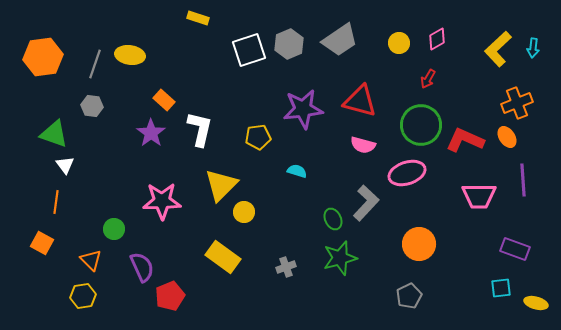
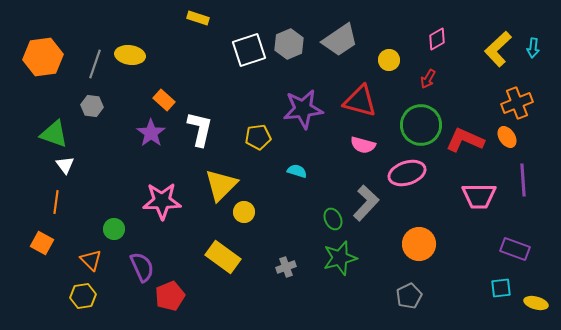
yellow circle at (399, 43): moved 10 px left, 17 px down
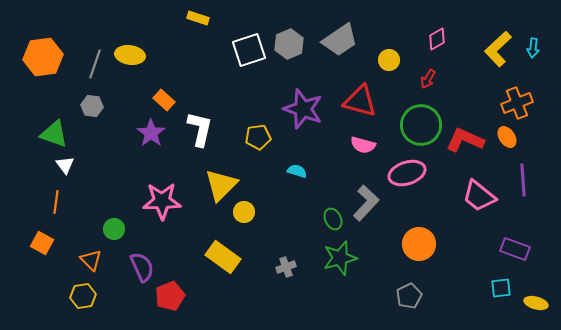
purple star at (303, 109): rotated 27 degrees clockwise
pink trapezoid at (479, 196): rotated 39 degrees clockwise
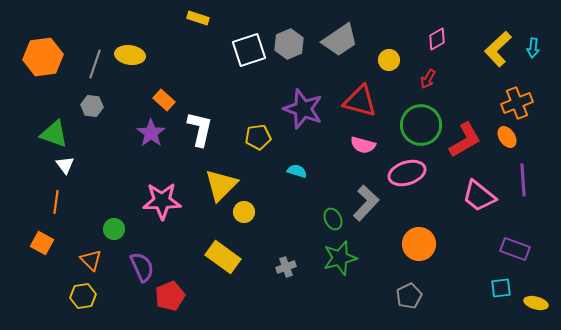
red L-shape at (465, 140): rotated 126 degrees clockwise
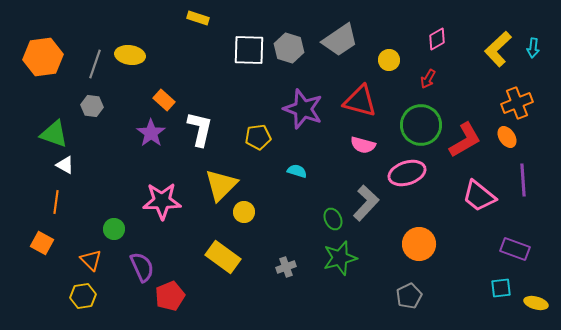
gray hexagon at (289, 44): moved 4 px down; rotated 20 degrees counterclockwise
white square at (249, 50): rotated 20 degrees clockwise
white triangle at (65, 165): rotated 24 degrees counterclockwise
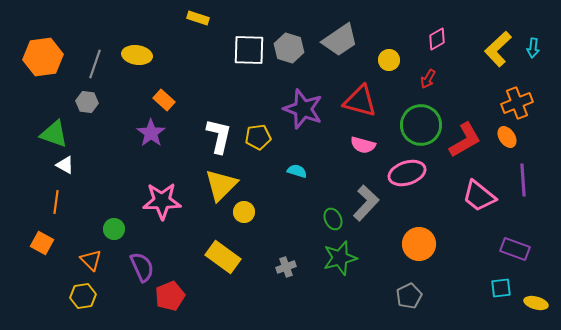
yellow ellipse at (130, 55): moved 7 px right
gray hexagon at (92, 106): moved 5 px left, 4 px up
white L-shape at (200, 129): moved 19 px right, 7 px down
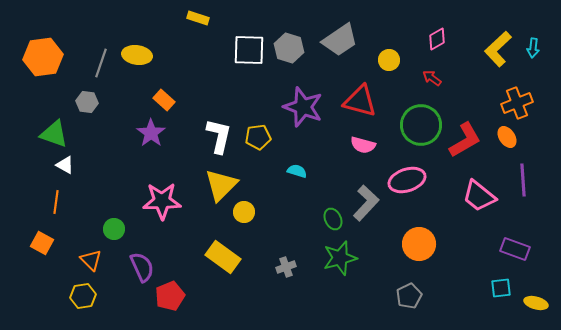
gray line at (95, 64): moved 6 px right, 1 px up
red arrow at (428, 79): moved 4 px right, 1 px up; rotated 96 degrees clockwise
purple star at (303, 109): moved 2 px up
pink ellipse at (407, 173): moved 7 px down
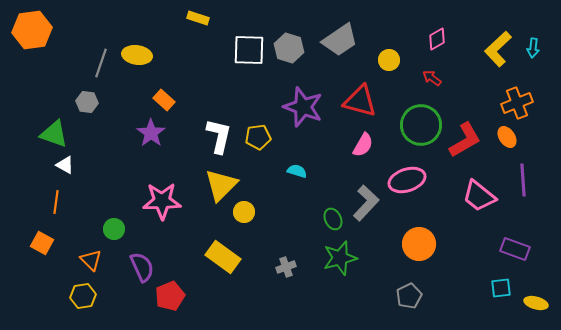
orange hexagon at (43, 57): moved 11 px left, 27 px up
pink semicircle at (363, 145): rotated 75 degrees counterclockwise
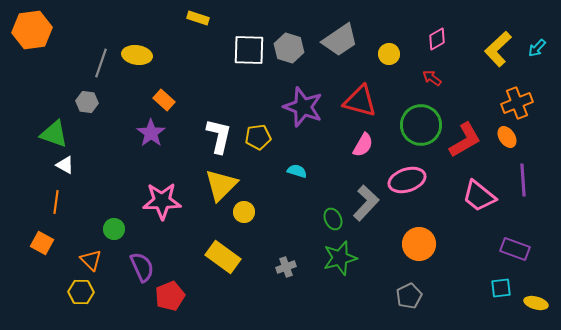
cyan arrow at (533, 48): moved 4 px right; rotated 36 degrees clockwise
yellow circle at (389, 60): moved 6 px up
yellow hexagon at (83, 296): moved 2 px left, 4 px up; rotated 10 degrees clockwise
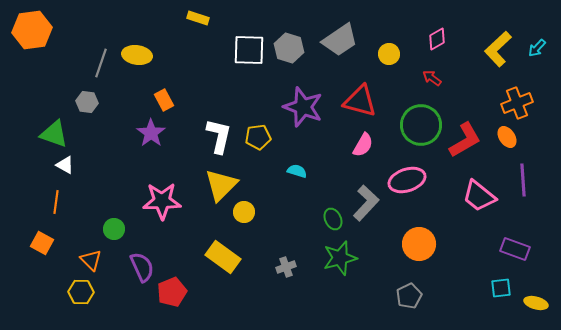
orange rectangle at (164, 100): rotated 20 degrees clockwise
red pentagon at (170, 296): moved 2 px right, 4 px up
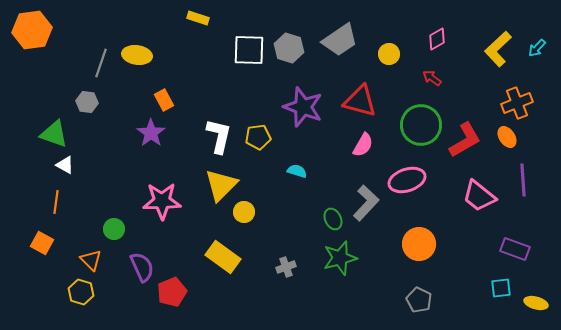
yellow hexagon at (81, 292): rotated 15 degrees clockwise
gray pentagon at (409, 296): moved 10 px right, 4 px down; rotated 20 degrees counterclockwise
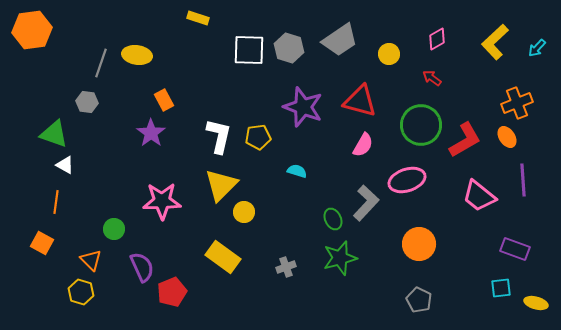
yellow L-shape at (498, 49): moved 3 px left, 7 px up
